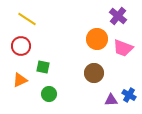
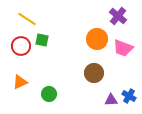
green square: moved 1 px left, 27 px up
orange triangle: moved 2 px down
blue cross: moved 1 px down
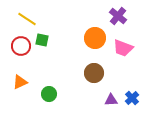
orange circle: moved 2 px left, 1 px up
blue cross: moved 3 px right, 2 px down; rotated 16 degrees clockwise
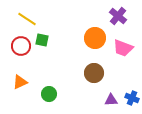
blue cross: rotated 24 degrees counterclockwise
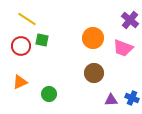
purple cross: moved 12 px right, 4 px down
orange circle: moved 2 px left
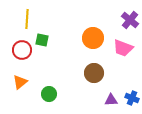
yellow line: rotated 60 degrees clockwise
red circle: moved 1 px right, 4 px down
orange triangle: rotated 14 degrees counterclockwise
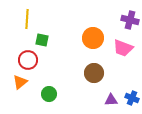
purple cross: rotated 24 degrees counterclockwise
red circle: moved 6 px right, 10 px down
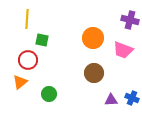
pink trapezoid: moved 2 px down
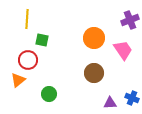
purple cross: rotated 36 degrees counterclockwise
orange circle: moved 1 px right
pink trapezoid: rotated 145 degrees counterclockwise
orange triangle: moved 2 px left, 2 px up
purple triangle: moved 1 px left, 3 px down
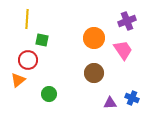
purple cross: moved 3 px left, 1 px down
